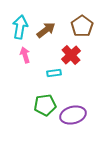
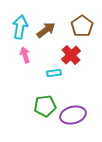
green pentagon: moved 1 px down
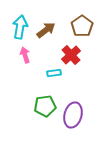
purple ellipse: rotated 60 degrees counterclockwise
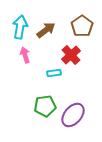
purple ellipse: rotated 25 degrees clockwise
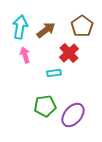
red cross: moved 2 px left, 2 px up
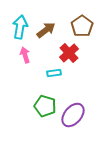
green pentagon: rotated 25 degrees clockwise
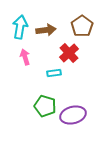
brown arrow: rotated 30 degrees clockwise
pink arrow: moved 2 px down
purple ellipse: rotated 35 degrees clockwise
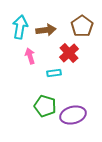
pink arrow: moved 5 px right, 1 px up
